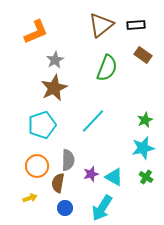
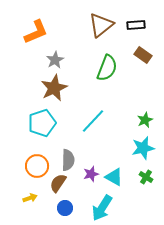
cyan pentagon: moved 2 px up
brown semicircle: rotated 24 degrees clockwise
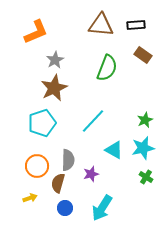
brown triangle: rotated 44 degrees clockwise
cyan triangle: moved 27 px up
brown semicircle: rotated 18 degrees counterclockwise
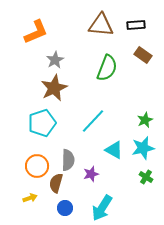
brown semicircle: moved 2 px left
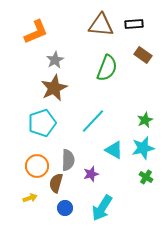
black rectangle: moved 2 px left, 1 px up
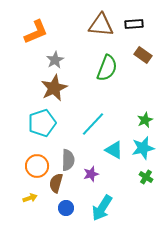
cyan line: moved 3 px down
blue circle: moved 1 px right
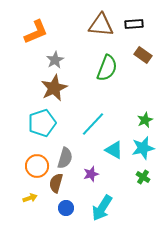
gray semicircle: moved 3 px left, 2 px up; rotated 15 degrees clockwise
green cross: moved 3 px left
